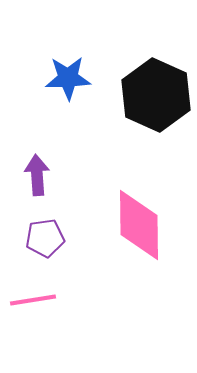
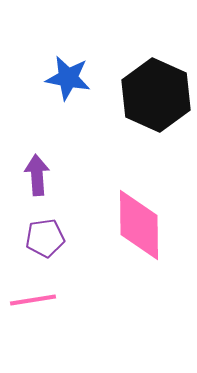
blue star: rotated 12 degrees clockwise
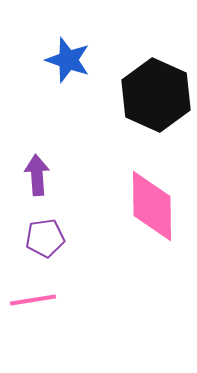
blue star: moved 18 px up; rotated 9 degrees clockwise
pink diamond: moved 13 px right, 19 px up
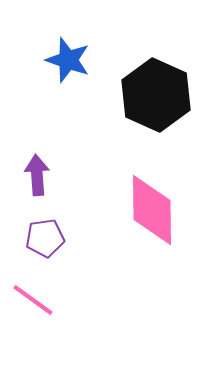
pink diamond: moved 4 px down
pink line: rotated 45 degrees clockwise
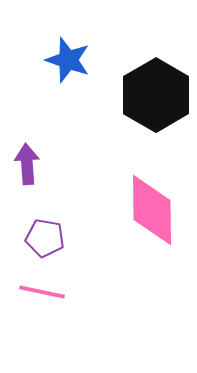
black hexagon: rotated 6 degrees clockwise
purple arrow: moved 10 px left, 11 px up
purple pentagon: rotated 18 degrees clockwise
pink line: moved 9 px right, 8 px up; rotated 24 degrees counterclockwise
